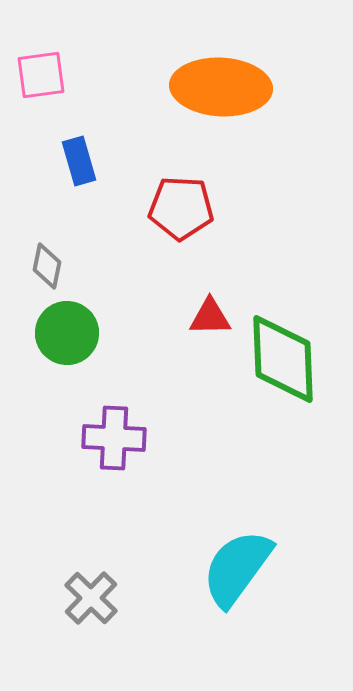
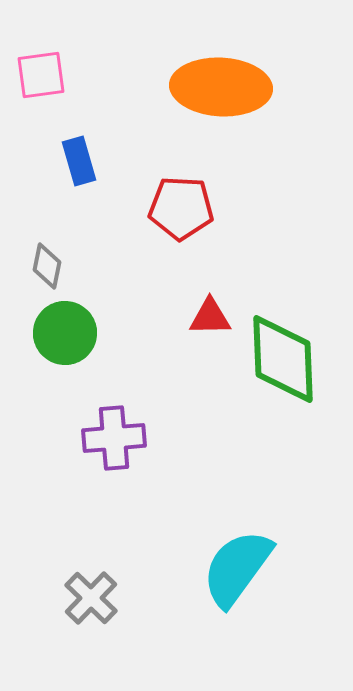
green circle: moved 2 px left
purple cross: rotated 8 degrees counterclockwise
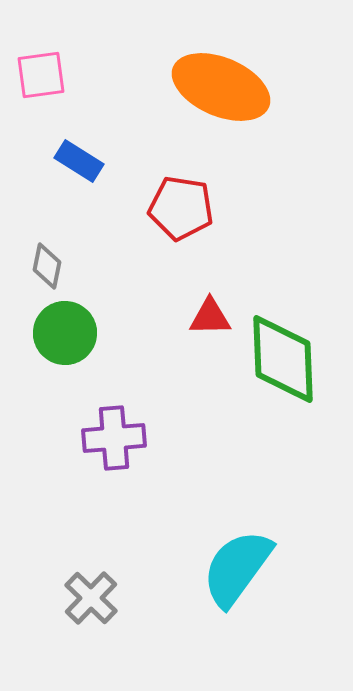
orange ellipse: rotated 20 degrees clockwise
blue rectangle: rotated 42 degrees counterclockwise
red pentagon: rotated 6 degrees clockwise
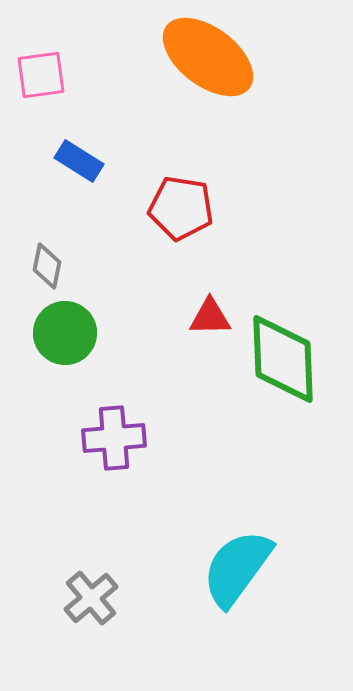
orange ellipse: moved 13 px left, 30 px up; rotated 14 degrees clockwise
gray cross: rotated 6 degrees clockwise
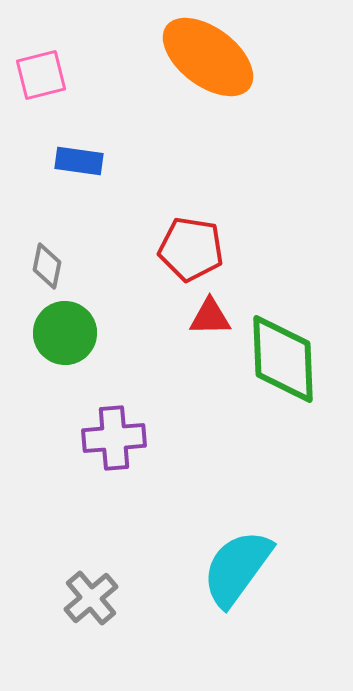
pink square: rotated 6 degrees counterclockwise
blue rectangle: rotated 24 degrees counterclockwise
red pentagon: moved 10 px right, 41 px down
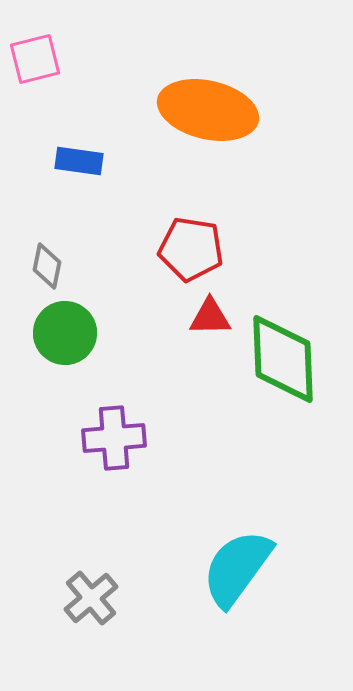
orange ellipse: moved 53 px down; rotated 24 degrees counterclockwise
pink square: moved 6 px left, 16 px up
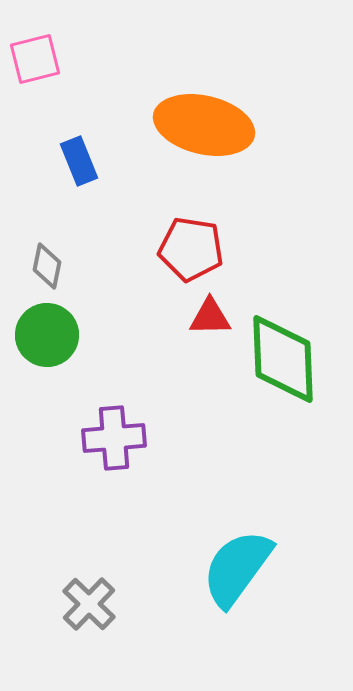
orange ellipse: moved 4 px left, 15 px down
blue rectangle: rotated 60 degrees clockwise
green circle: moved 18 px left, 2 px down
gray cross: moved 2 px left, 6 px down; rotated 6 degrees counterclockwise
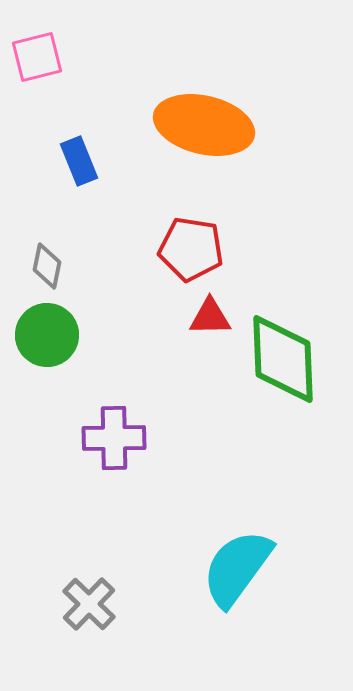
pink square: moved 2 px right, 2 px up
purple cross: rotated 4 degrees clockwise
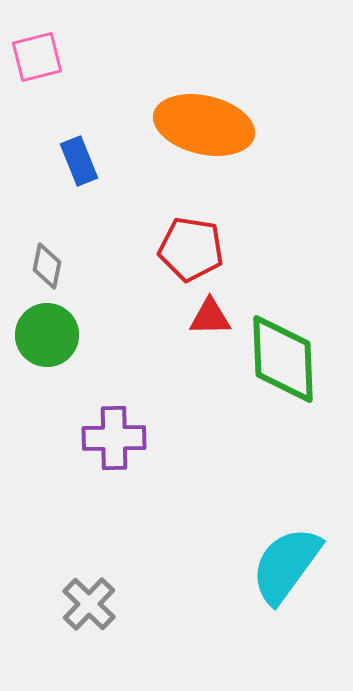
cyan semicircle: moved 49 px right, 3 px up
